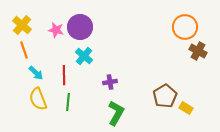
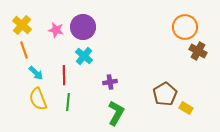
purple circle: moved 3 px right
brown pentagon: moved 2 px up
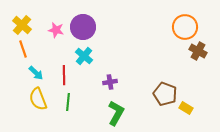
orange line: moved 1 px left, 1 px up
brown pentagon: rotated 20 degrees counterclockwise
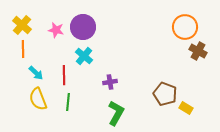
orange line: rotated 18 degrees clockwise
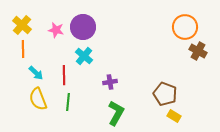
yellow rectangle: moved 12 px left, 8 px down
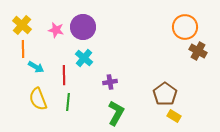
cyan cross: moved 2 px down
cyan arrow: moved 6 px up; rotated 14 degrees counterclockwise
brown pentagon: rotated 15 degrees clockwise
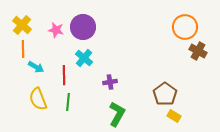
green L-shape: moved 1 px right, 1 px down
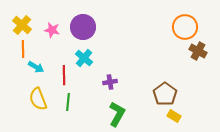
pink star: moved 4 px left
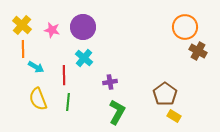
green L-shape: moved 2 px up
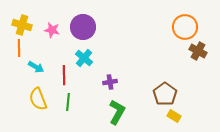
yellow cross: rotated 24 degrees counterclockwise
orange line: moved 4 px left, 1 px up
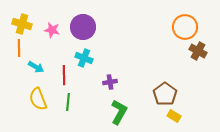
yellow cross: moved 1 px up
cyan cross: rotated 18 degrees counterclockwise
green L-shape: moved 2 px right
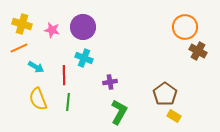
orange line: rotated 66 degrees clockwise
